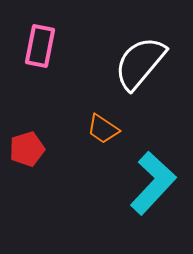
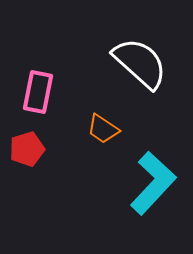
pink rectangle: moved 2 px left, 46 px down
white semicircle: rotated 92 degrees clockwise
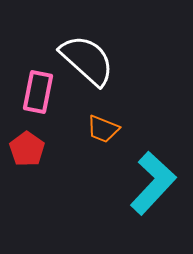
white semicircle: moved 53 px left, 3 px up
orange trapezoid: rotated 12 degrees counterclockwise
red pentagon: rotated 20 degrees counterclockwise
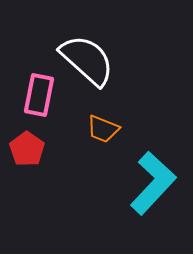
pink rectangle: moved 1 px right, 3 px down
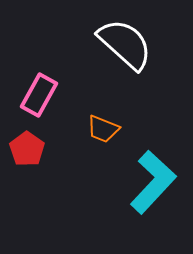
white semicircle: moved 38 px right, 16 px up
pink rectangle: rotated 18 degrees clockwise
cyan L-shape: moved 1 px up
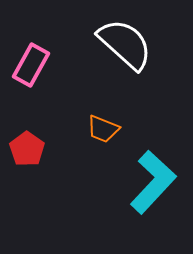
pink rectangle: moved 8 px left, 30 px up
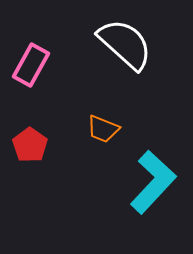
red pentagon: moved 3 px right, 4 px up
